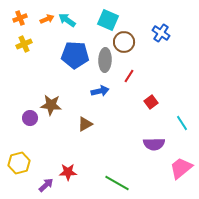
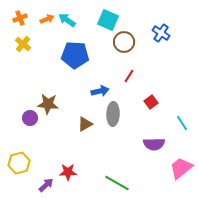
yellow cross: moved 1 px left; rotated 28 degrees counterclockwise
gray ellipse: moved 8 px right, 54 px down
brown star: moved 3 px left, 1 px up
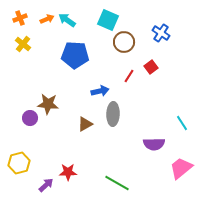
red square: moved 35 px up
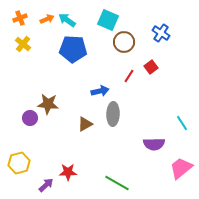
blue pentagon: moved 2 px left, 6 px up
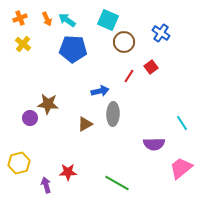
orange arrow: rotated 88 degrees clockwise
purple arrow: rotated 63 degrees counterclockwise
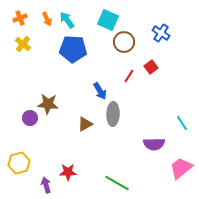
cyan arrow: rotated 18 degrees clockwise
blue arrow: rotated 72 degrees clockwise
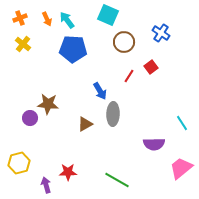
cyan square: moved 5 px up
green line: moved 3 px up
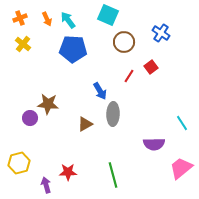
cyan arrow: moved 1 px right
green line: moved 4 px left, 5 px up; rotated 45 degrees clockwise
